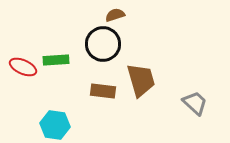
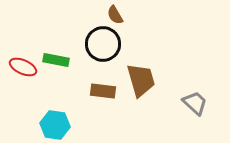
brown semicircle: rotated 102 degrees counterclockwise
green rectangle: rotated 15 degrees clockwise
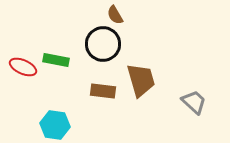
gray trapezoid: moved 1 px left, 1 px up
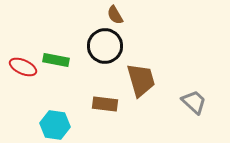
black circle: moved 2 px right, 2 px down
brown rectangle: moved 2 px right, 13 px down
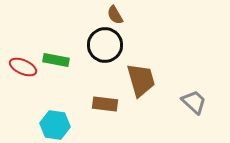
black circle: moved 1 px up
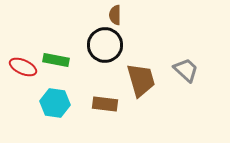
brown semicircle: rotated 30 degrees clockwise
gray trapezoid: moved 8 px left, 32 px up
cyan hexagon: moved 22 px up
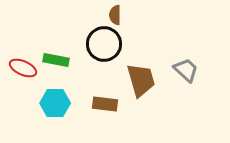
black circle: moved 1 px left, 1 px up
red ellipse: moved 1 px down
cyan hexagon: rotated 8 degrees counterclockwise
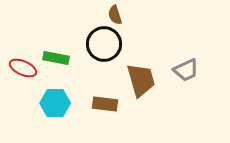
brown semicircle: rotated 18 degrees counterclockwise
green rectangle: moved 2 px up
gray trapezoid: rotated 112 degrees clockwise
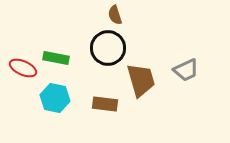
black circle: moved 4 px right, 4 px down
cyan hexagon: moved 5 px up; rotated 12 degrees clockwise
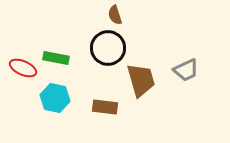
brown rectangle: moved 3 px down
